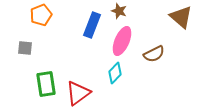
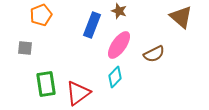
pink ellipse: moved 3 px left, 4 px down; rotated 12 degrees clockwise
cyan diamond: moved 4 px down
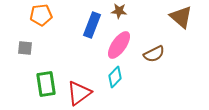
brown star: rotated 14 degrees counterclockwise
orange pentagon: rotated 15 degrees clockwise
red triangle: moved 1 px right
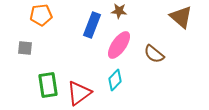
brown semicircle: rotated 65 degrees clockwise
cyan diamond: moved 3 px down
green rectangle: moved 2 px right, 1 px down
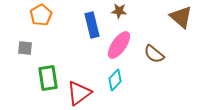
orange pentagon: rotated 25 degrees counterclockwise
blue rectangle: rotated 35 degrees counterclockwise
green rectangle: moved 7 px up
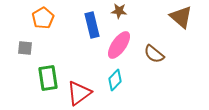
orange pentagon: moved 2 px right, 3 px down
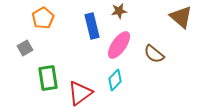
brown star: rotated 14 degrees counterclockwise
blue rectangle: moved 1 px down
gray square: rotated 35 degrees counterclockwise
red triangle: moved 1 px right
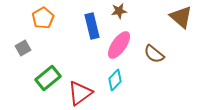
gray square: moved 2 px left
green rectangle: rotated 60 degrees clockwise
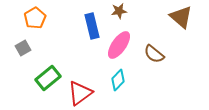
orange pentagon: moved 8 px left
cyan diamond: moved 3 px right
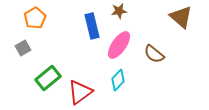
red triangle: moved 1 px up
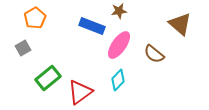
brown triangle: moved 1 px left, 7 px down
blue rectangle: rotated 55 degrees counterclockwise
